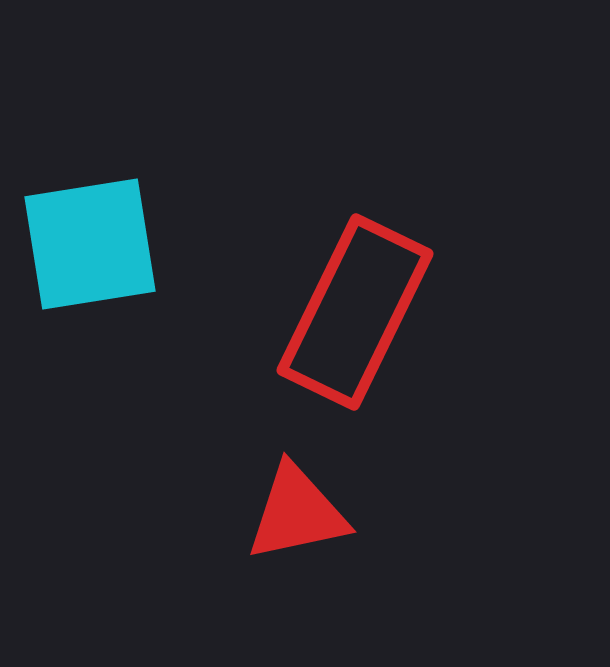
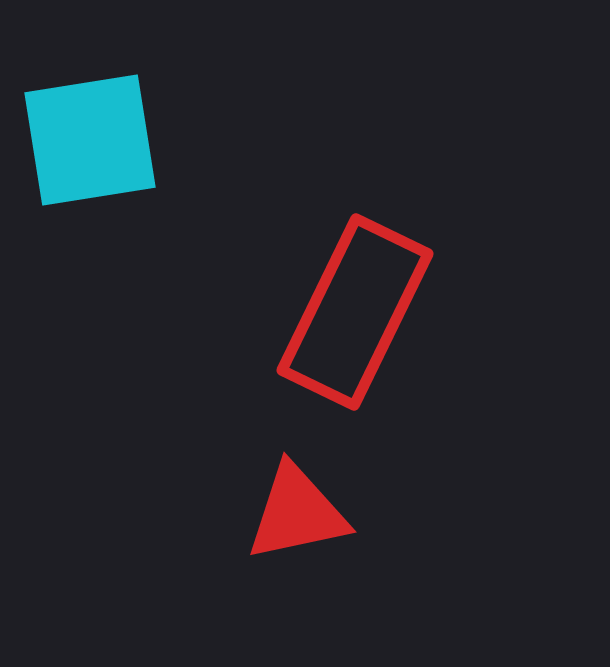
cyan square: moved 104 px up
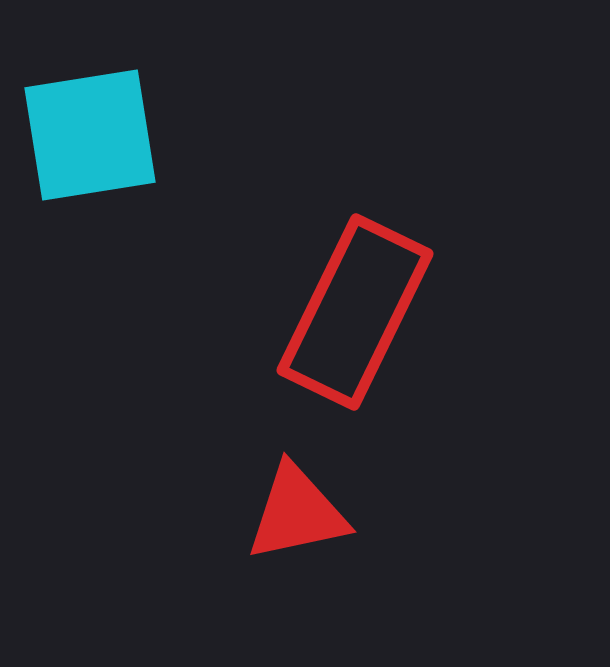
cyan square: moved 5 px up
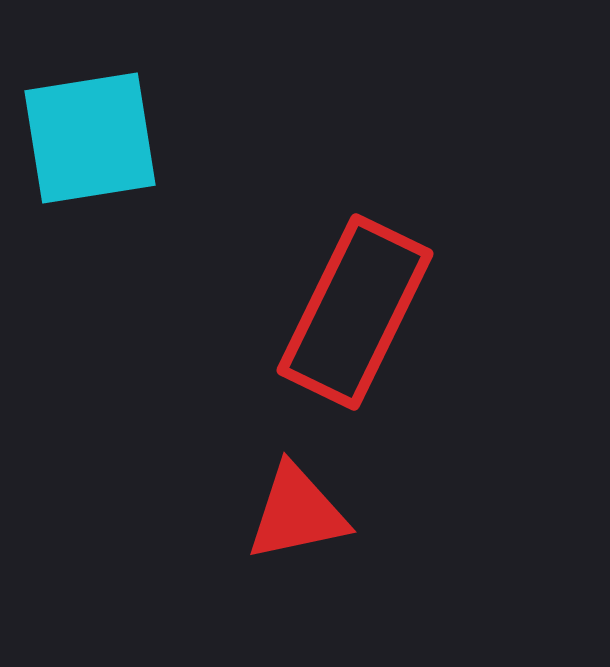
cyan square: moved 3 px down
